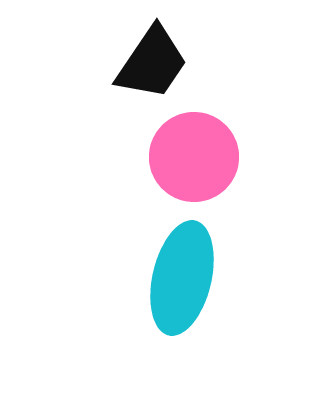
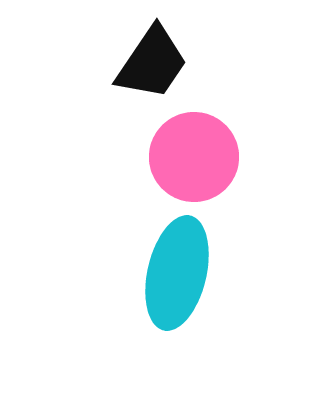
cyan ellipse: moved 5 px left, 5 px up
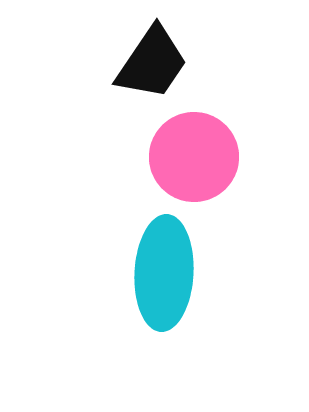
cyan ellipse: moved 13 px left; rotated 10 degrees counterclockwise
